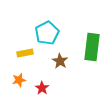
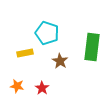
cyan pentagon: rotated 25 degrees counterclockwise
orange star: moved 2 px left, 6 px down; rotated 24 degrees clockwise
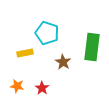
brown star: moved 3 px right, 1 px down
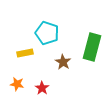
green rectangle: rotated 8 degrees clockwise
orange star: moved 2 px up
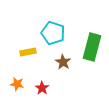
cyan pentagon: moved 6 px right
yellow rectangle: moved 3 px right, 1 px up
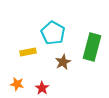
cyan pentagon: rotated 10 degrees clockwise
brown star: rotated 14 degrees clockwise
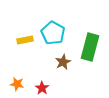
green rectangle: moved 2 px left
yellow rectangle: moved 3 px left, 12 px up
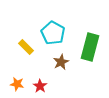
yellow rectangle: moved 1 px right, 7 px down; rotated 56 degrees clockwise
brown star: moved 2 px left
red star: moved 2 px left, 2 px up
